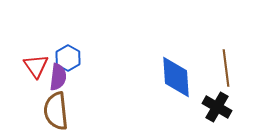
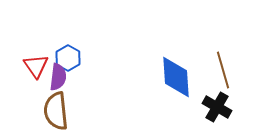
brown line: moved 3 px left, 2 px down; rotated 9 degrees counterclockwise
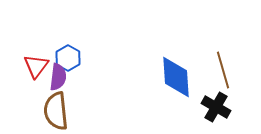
red triangle: rotated 12 degrees clockwise
black cross: moved 1 px left
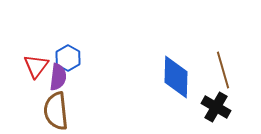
blue diamond: rotated 6 degrees clockwise
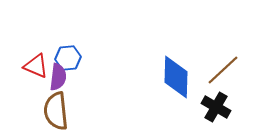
blue hexagon: rotated 25 degrees clockwise
red triangle: rotated 44 degrees counterclockwise
brown line: rotated 63 degrees clockwise
